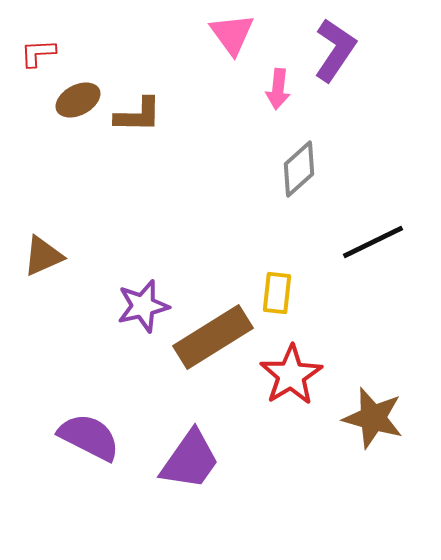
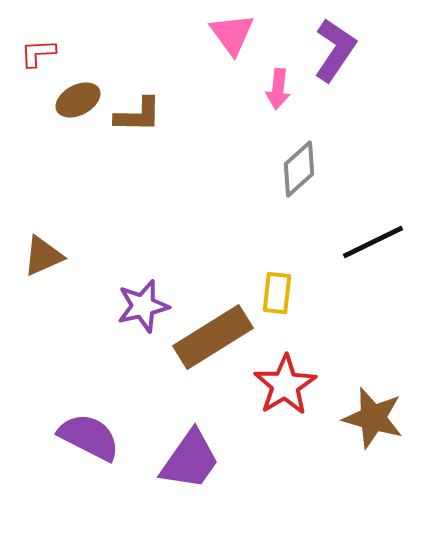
red star: moved 6 px left, 10 px down
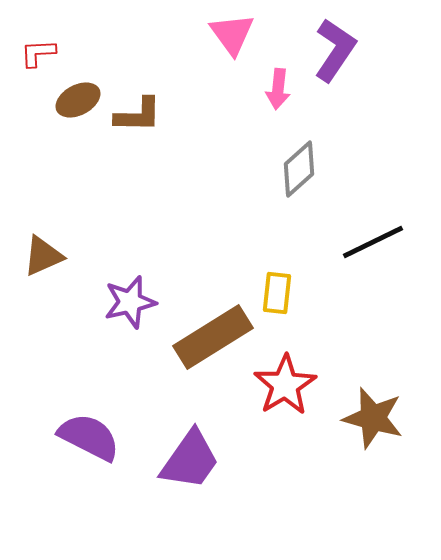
purple star: moved 13 px left, 4 px up
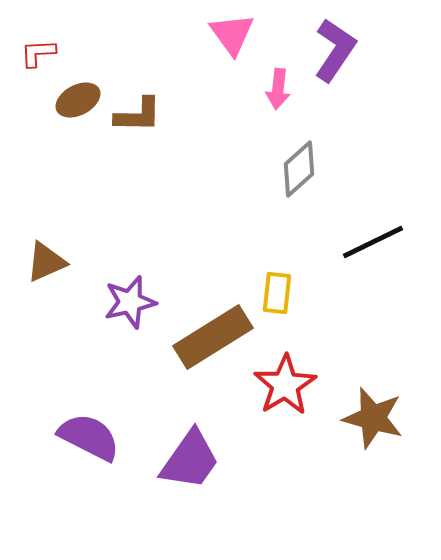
brown triangle: moved 3 px right, 6 px down
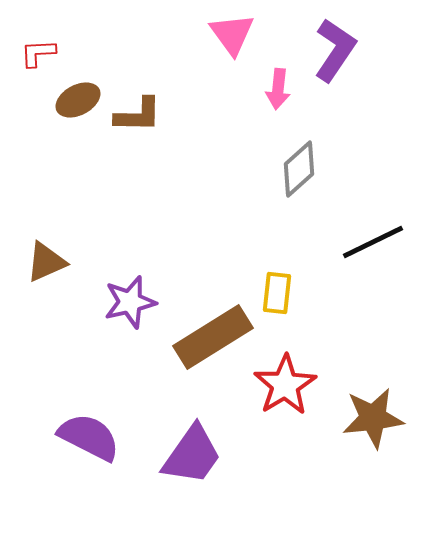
brown star: rotated 22 degrees counterclockwise
purple trapezoid: moved 2 px right, 5 px up
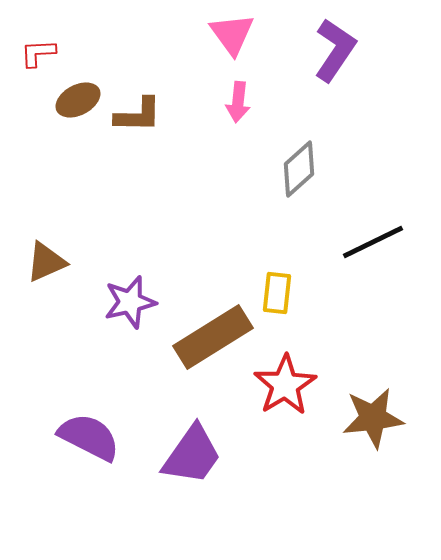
pink arrow: moved 40 px left, 13 px down
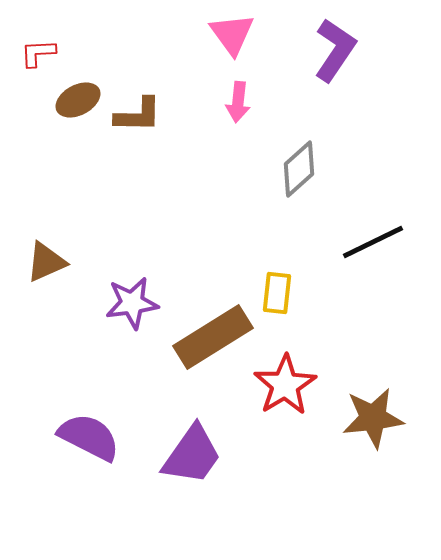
purple star: moved 2 px right, 1 px down; rotated 6 degrees clockwise
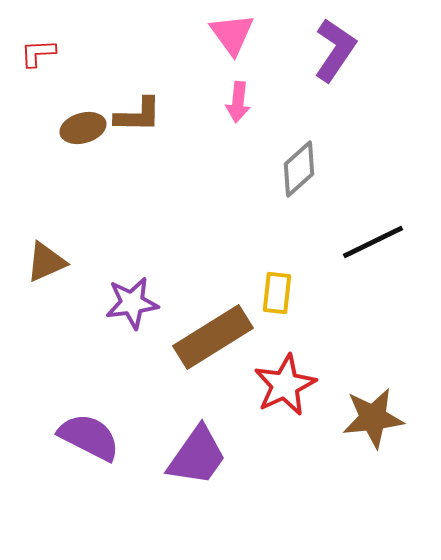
brown ellipse: moved 5 px right, 28 px down; rotated 12 degrees clockwise
red star: rotated 6 degrees clockwise
purple trapezoid: moved 5 px right, 1 px down
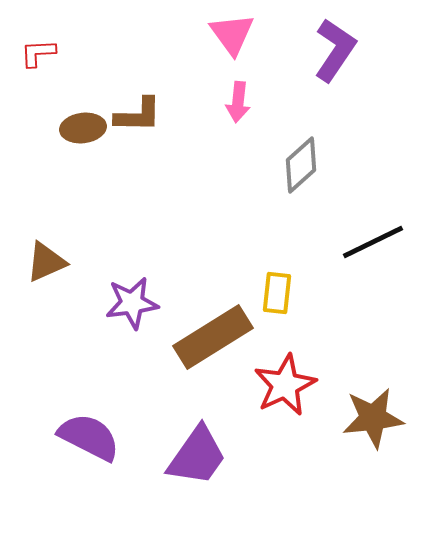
brown ellipse: rotated 9 degrees clockwise
gray diamond: moved 2 px right, 4 px up
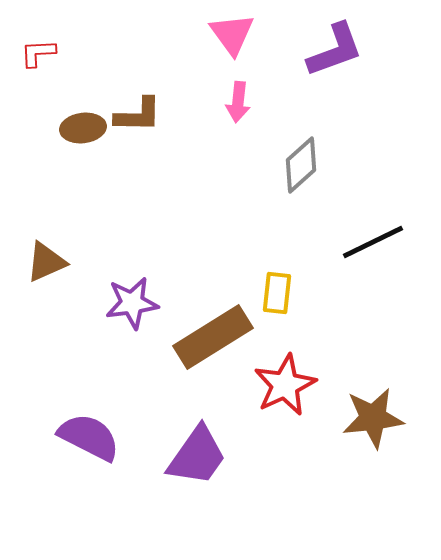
purple L-shape: rotated 36 degrees clockwise
